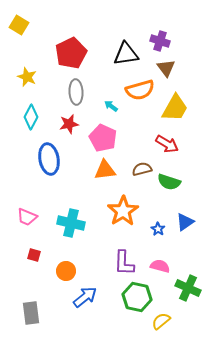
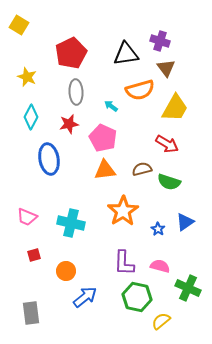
red square: rotated 32 degrees counterclockwise
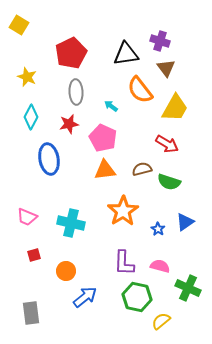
orange semicircle: rotated 68 degrees clockwise
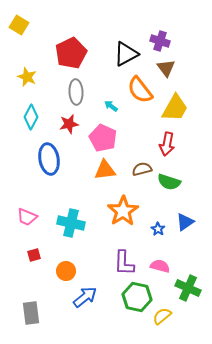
black triangle: rotated 20 degrees counterclockwise
red arrow: rotated 70 degrees clockwise
yellow semicircle: moved 1 px right, 5 px up
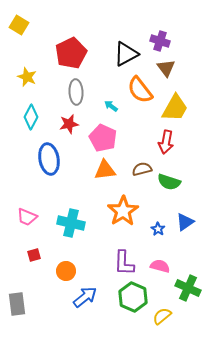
red arrow: moved 1 px left, 2 px up
green hexagon: moved 4 px left; rotated 12 degrees clockwise
gray rectangle: moved 14 px left, 9 px up
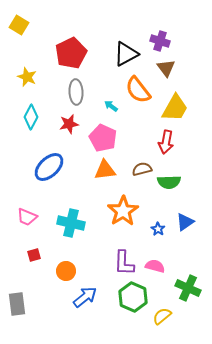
orange semicircle: moved 2 px left
blue ellipse: moved 8 px down; rotated 56 degrees clockwise
green semicircle: rotated 20 degrees counterclockwise
pink semicircle: moved 5 px left
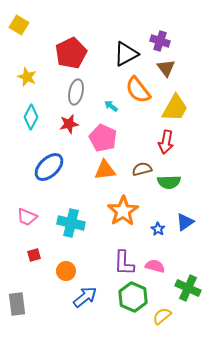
gray ellipse: rotated 15 degrees clockwise
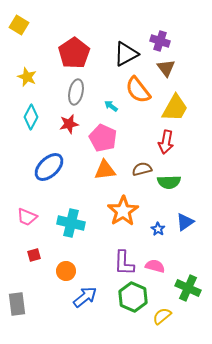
red pentagon: moved 3 px right; rotated 8 degrees counterclockwise
